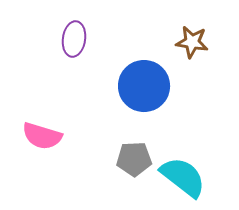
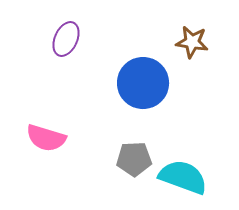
purple ellipse: moved 8 px left; rotated 16 degrees clockwise
blue circle: moved 1 px left, 3 px up
pink semicircle: moved 4 px right, 2 px down
cyan semicircle: rotated 18 degrees counterclockwise
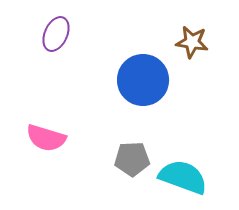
purple ellipse: moved 10 px left, 5 px up
blue circle: moved 3 px up
gray pentagon: moved 2 px left
